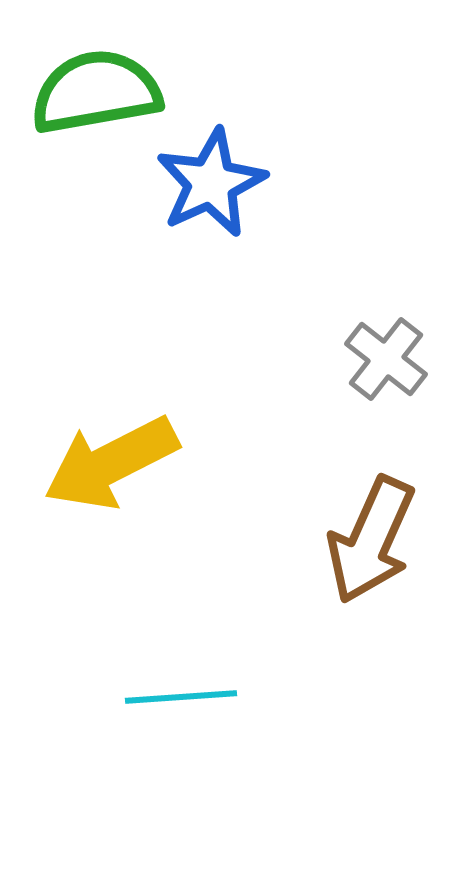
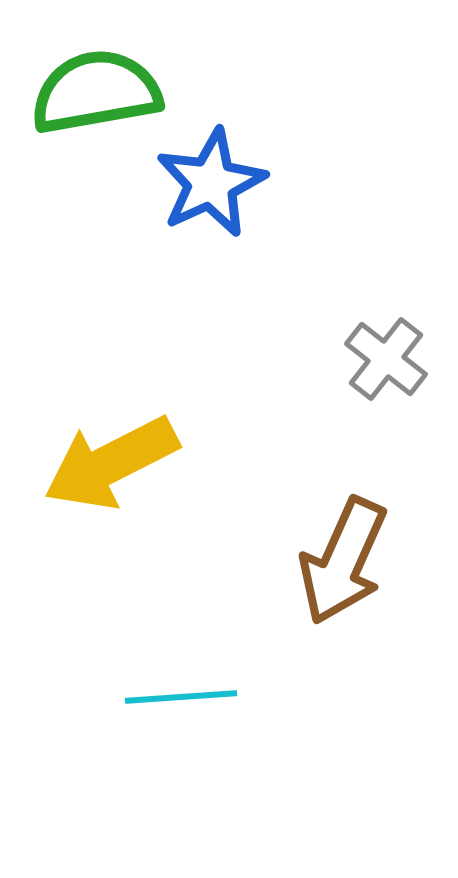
brown arrow: moved 28 px left, 21 px down
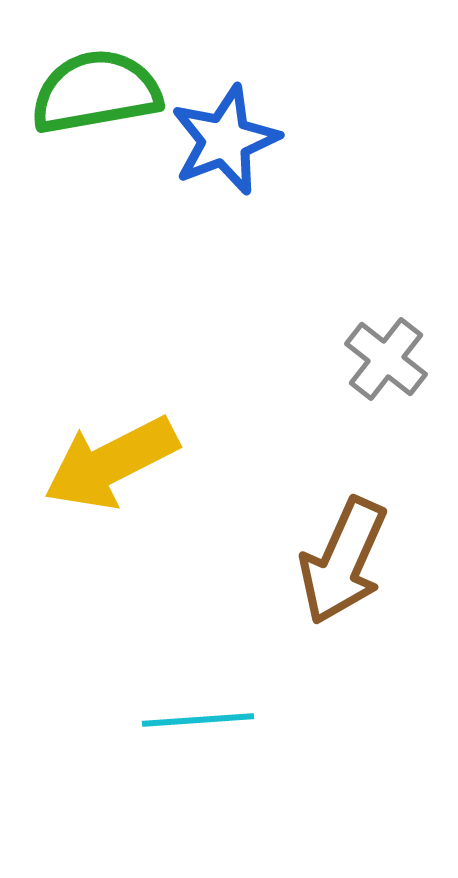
blue star: moved 14 px right, 43 px up; rotated 4 degrees clockwise
cyan line: moved 17 px right, 23 px down
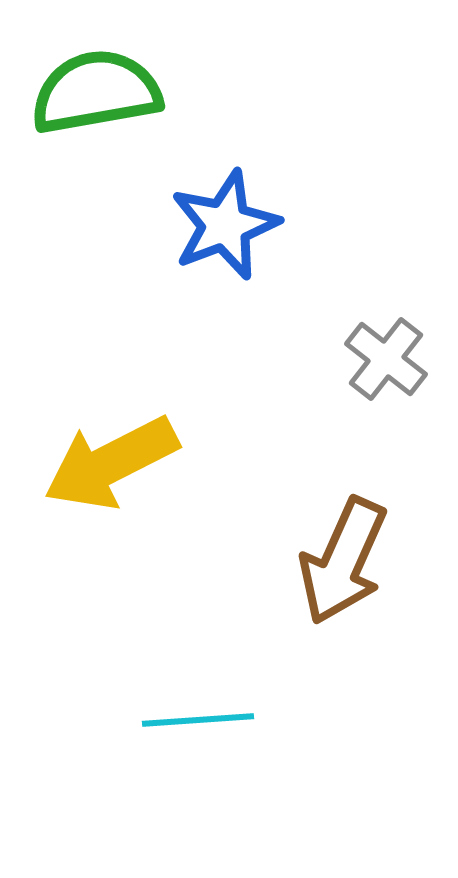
blue star: moved 85 px down
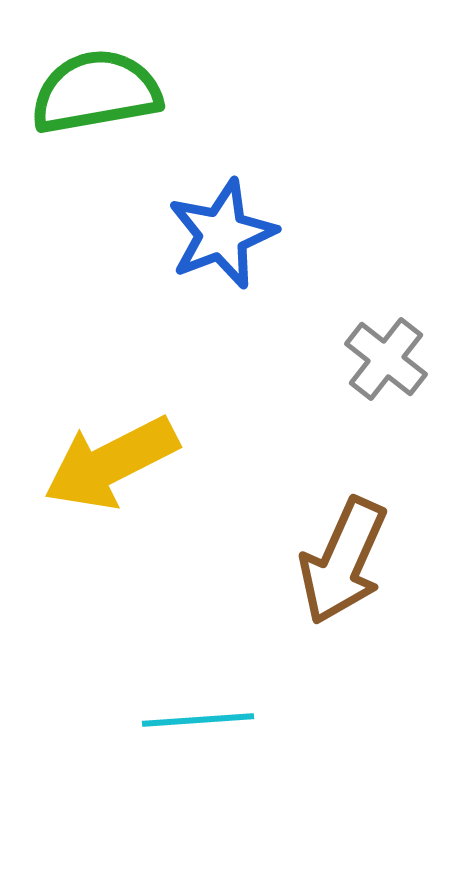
blue star: moved 3 px left, 9 px down
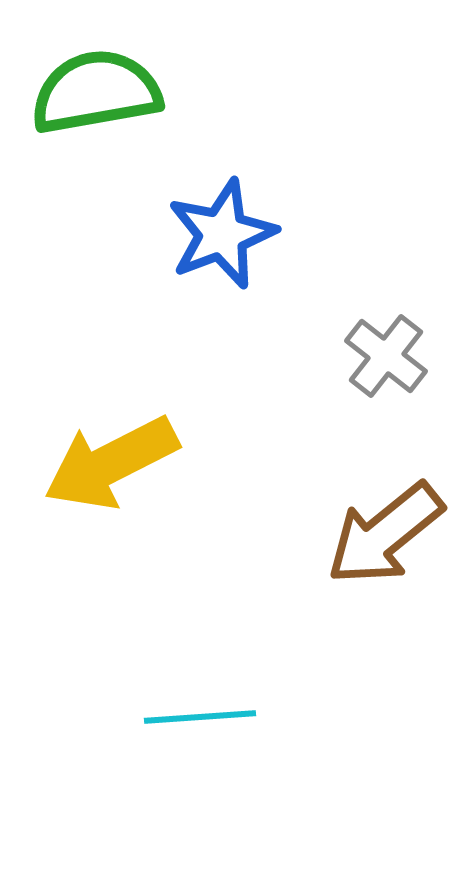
gray cross: moved 3 px up
brown arrow: moved 42 px right, 27 px up; rotated 27 degrees clockwise
cyan line: moved 2 px right, 3 px up
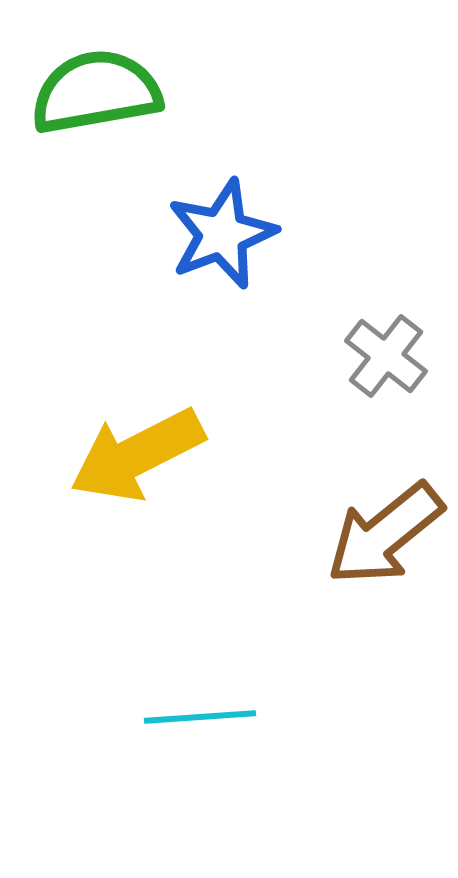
yellow arrow: moved 26 px right, 8 px up
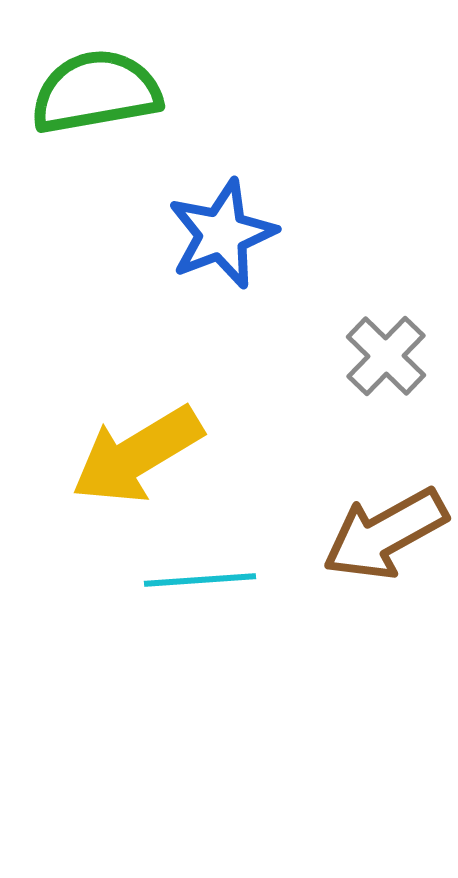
gray cross: rotated 6 degrees clockwise
yellow arrow: rotated 4 degrees counterclockwise
brown arrow: rotated 10 degrees clockwise
cyan line: moved 137 px up
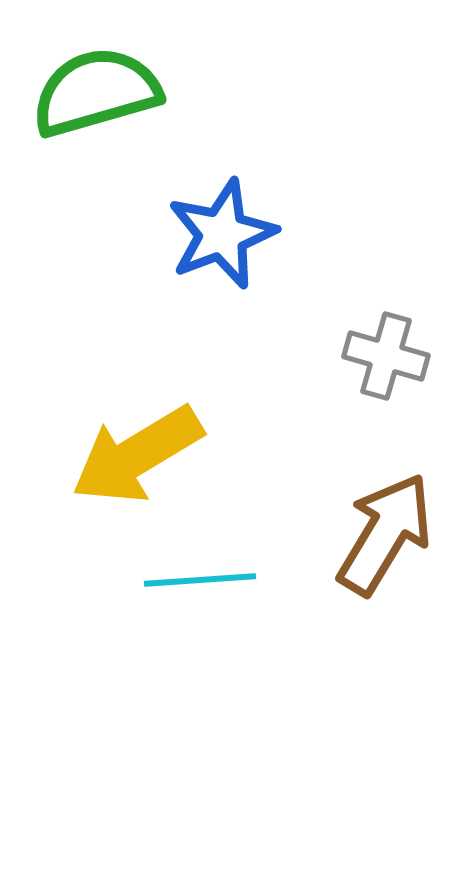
green semicircle: rotated 6 degrees counterclockwise
gray cross: rotated 28 degrees counterclockwise
brown arrow: rotated 150 degrees clockwise
